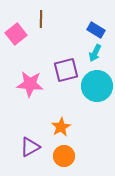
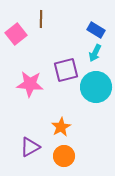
cyan circle: moved 1 px left, 1 px down
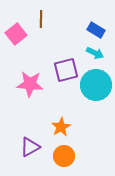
cyan arrow: rotated 90 degrees counterclockwise
cyan circle: moved 2 px up
